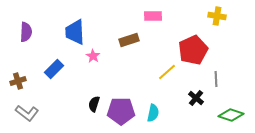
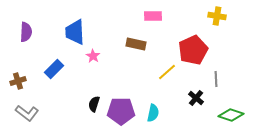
brown rectangle: moved 7 px right, 4 px down; rotated 30 degrees clockwise
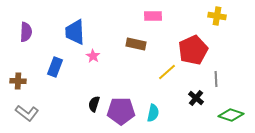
blue rectangle: moved 1 px right, 2 px up; rotated 24 degrees counterclockwise
brown cross: rotated 21 degrees clockwise
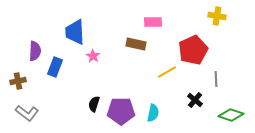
pink rectangle: moved 6 px down
purple semicircle: moved 9 px right, 19 px down
yellow line: rotated 12 degrees clockwise
brown cross: rotated 14 degrees counterclockwise
black cross: moved 1 px left, 2 px down
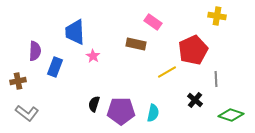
pink rectangle: rotated 36 degrees clockwise
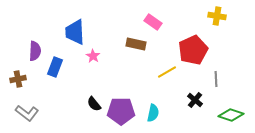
brown cross: moved 2 px up
black semicircle: rotated 56 degrees counterclockwise
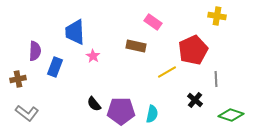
brown rectangle: moved 2 px down
cyan semicircle: moved 1 px left, 1 px down
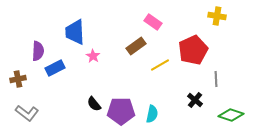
brown rectangle: rotated 48 degrees counterclockwise
purple semicircle: moved 3 px right
blue rectangle: moved 1 px down; rotated 42 degrees clockwise
yellow line: moved 7 px left, 7 px up
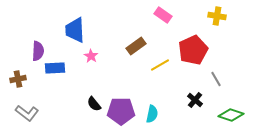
pink rectangle: moved 10 px right, 7 px up
blue trapezoid: moved 2 px up
pink star: moved 2 px left
blue rectangle: rotated 24 degrees clockwise
gray line: rotated 28 degrees counterclockwise
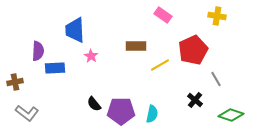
brown rectangle: rotated 36 degrees clockwise
brown cross: moved 3 px left, 3 px down
